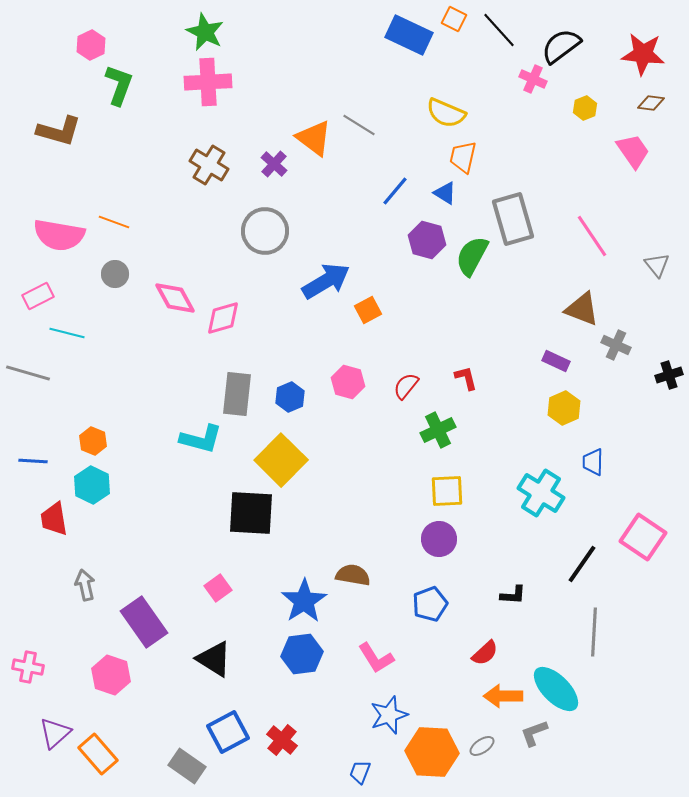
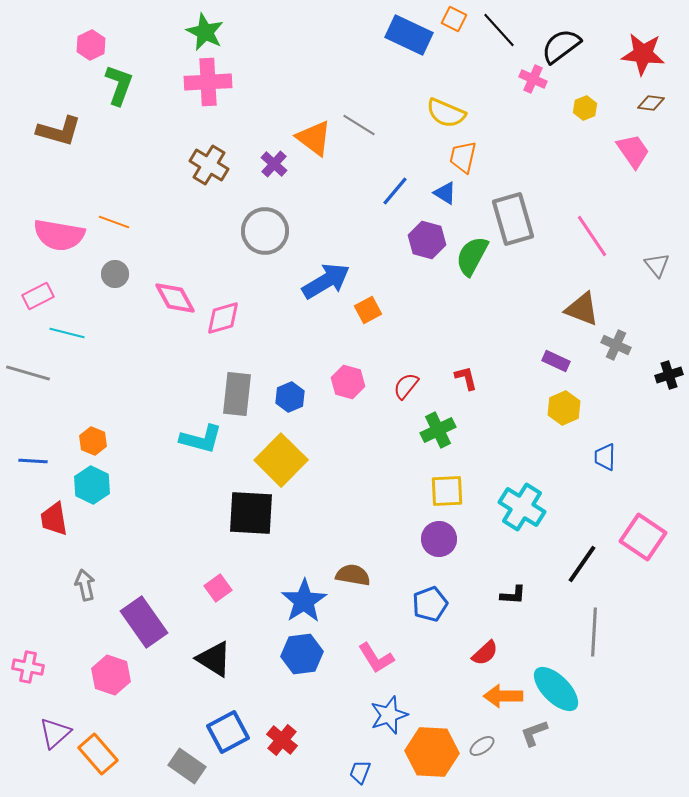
blue trapezoid at (593, 462): moved 12 px right, 5 px up
cyan cross at (541, 493): moved 19 px left, 14 px down
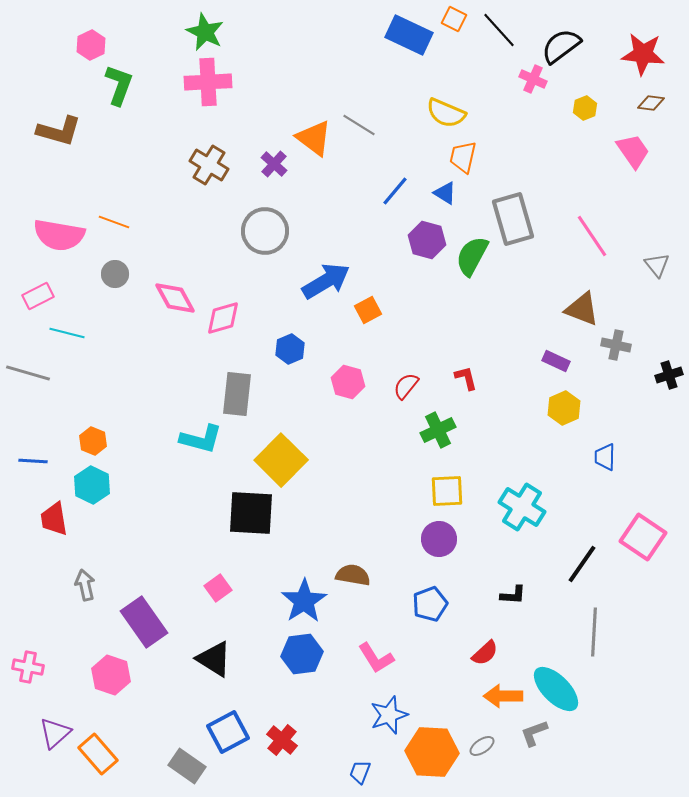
gray cross at (616, 345): rotated 12 degrees counterclockwise
blue hexagon at (290, 397): moved 48 px up
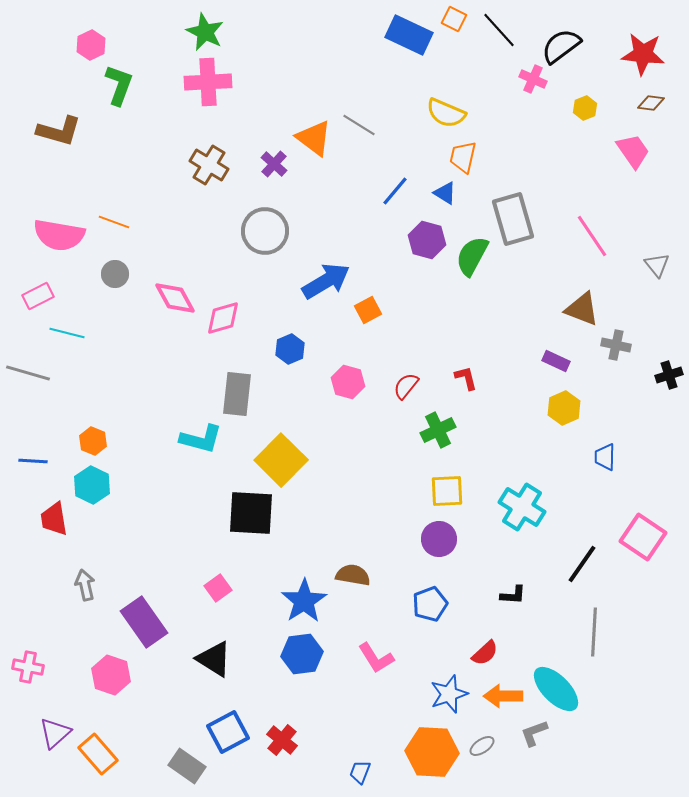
blue star at (389, 715): moved 60 px right, 21 px up
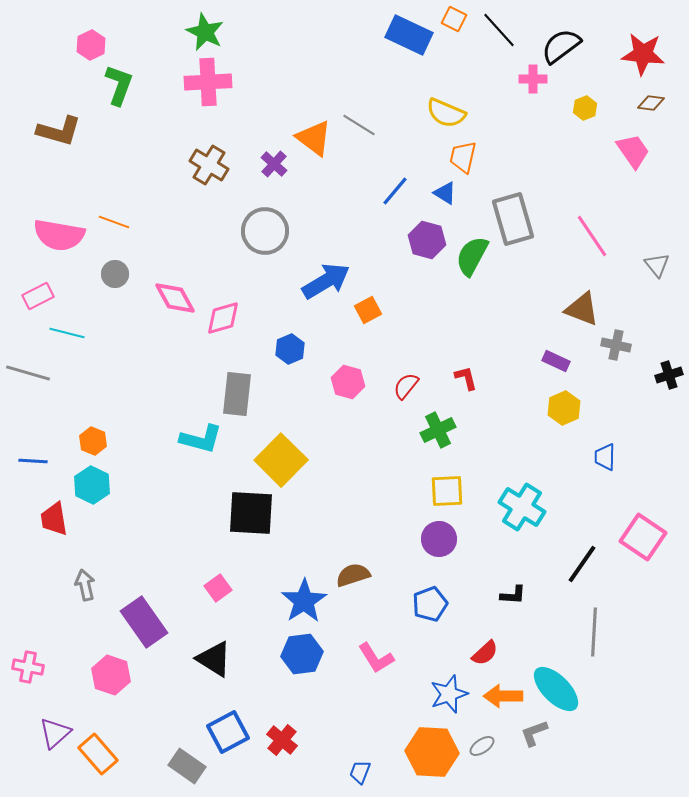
pink cross at (533, 79): rotated 24 degrees counterclockwise
brown semicircle at (353, 575): rotated 28 degrees counterclockwise
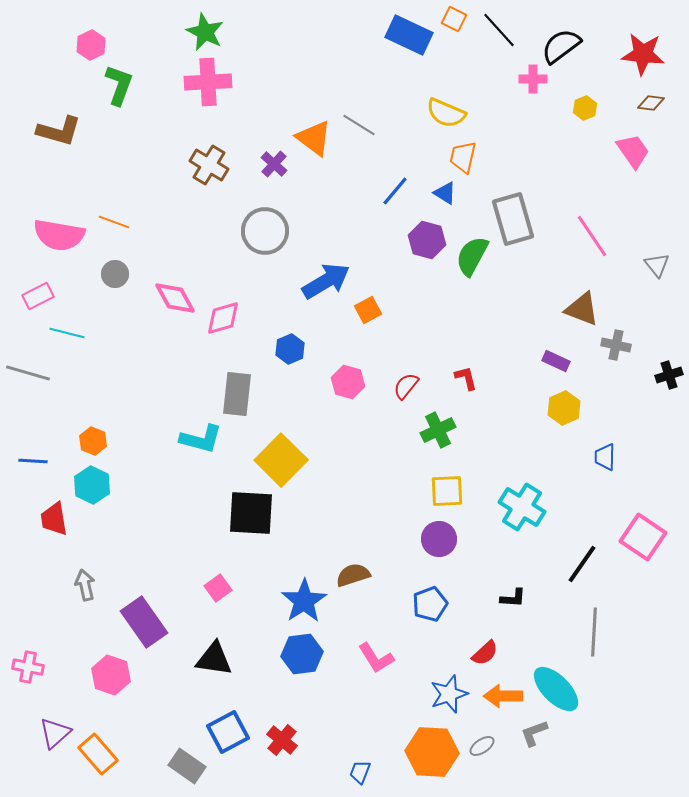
black L-shape at (513, 595): moved 3 px down
black triangle at (214, 659): rotated 24 degrees counterclockwise
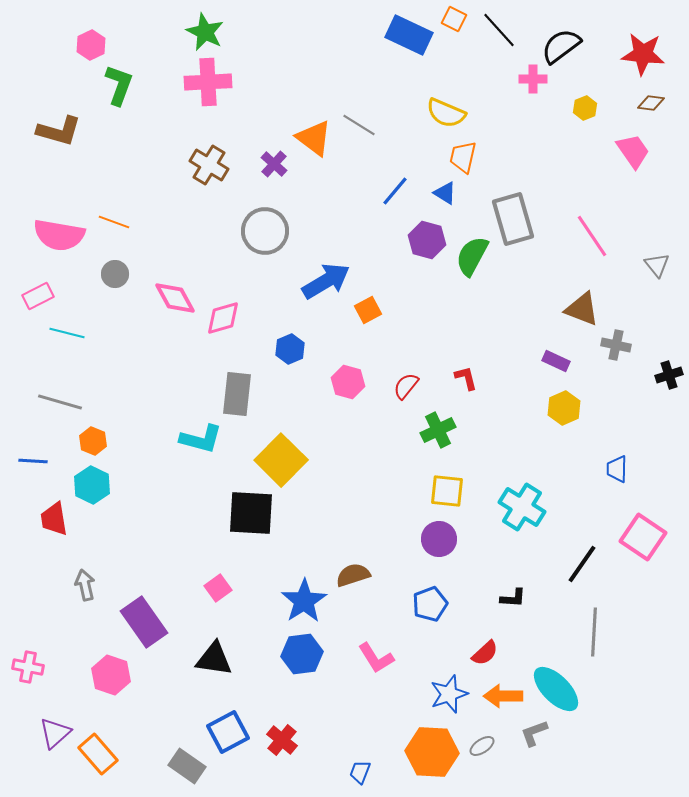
gray line at (28, 373): moved 32 px right, 29 px down
blue trapezoid at (605, 457): moved 12 px right, 12 px down
yellow square at (447, 491): rotated 9 degrees clockwise
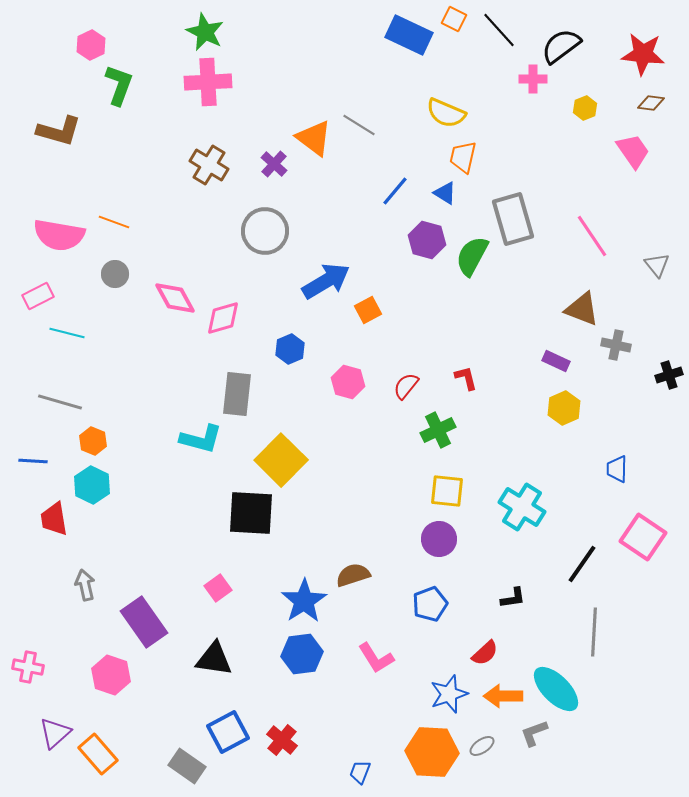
black L-shape at (513, 598): rotated 12 degrees counterclockwise
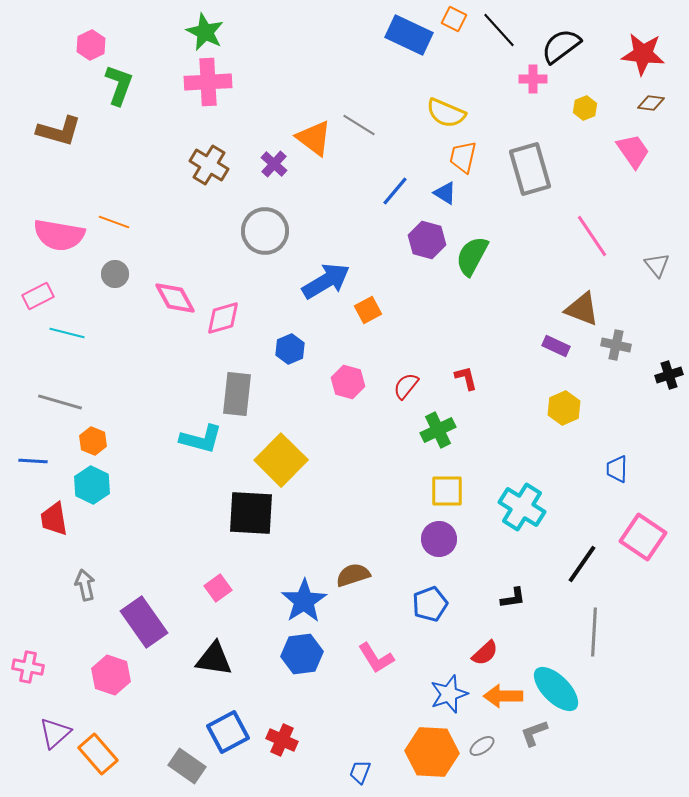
gray rectangle at (513, 219): moved 17 px right, 50 px up
purple rectangle at (556, 361): moved 15 px up
yellow square at (447, 491): rotated 6 degrees counterclockwise
red cross at (282, 740): rotated 16 degrees counterclockwise
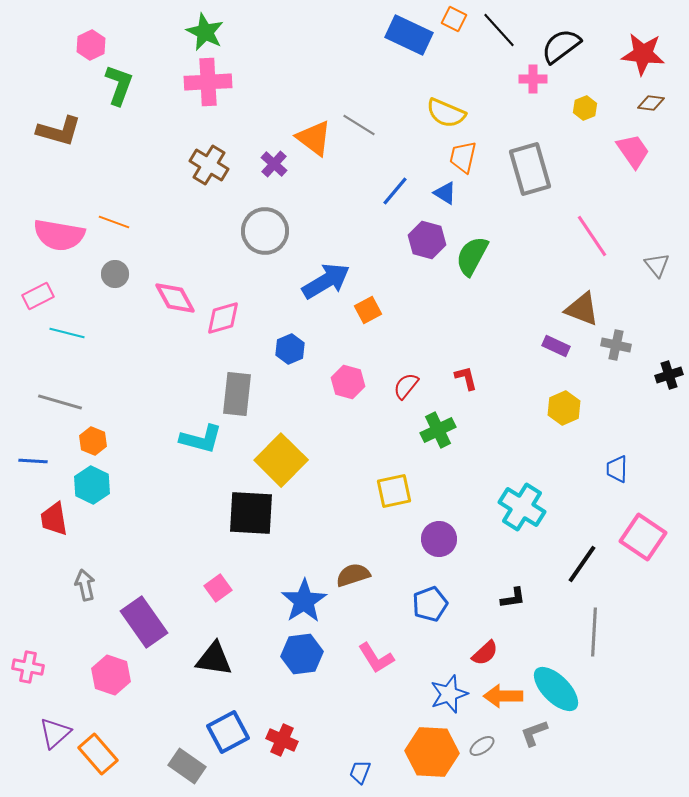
yellow square at (447, 491): moved 53 px left; rotated 12 degrees counterclockwise
